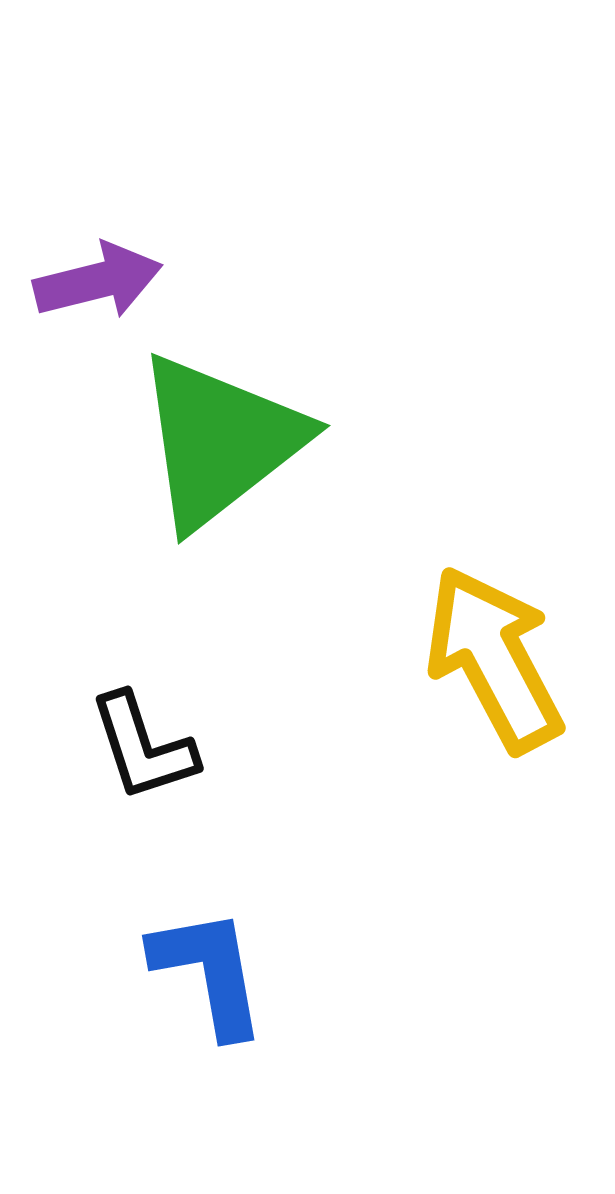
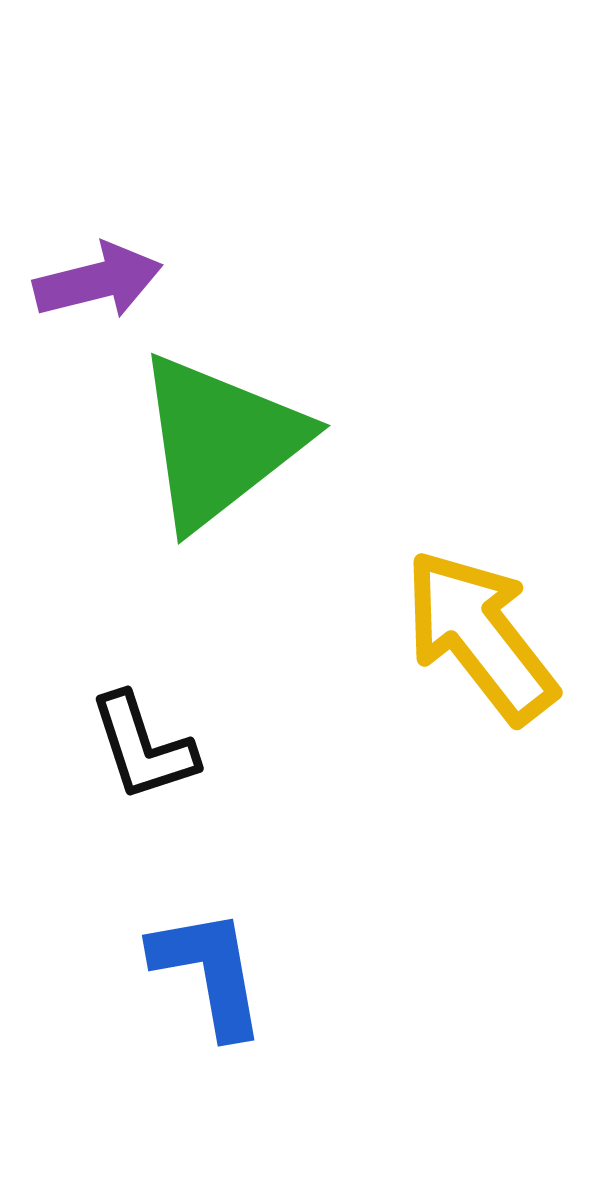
yellow arrow: moved 14 px left, 23 px up; rotated 10 degrees counterclockwise
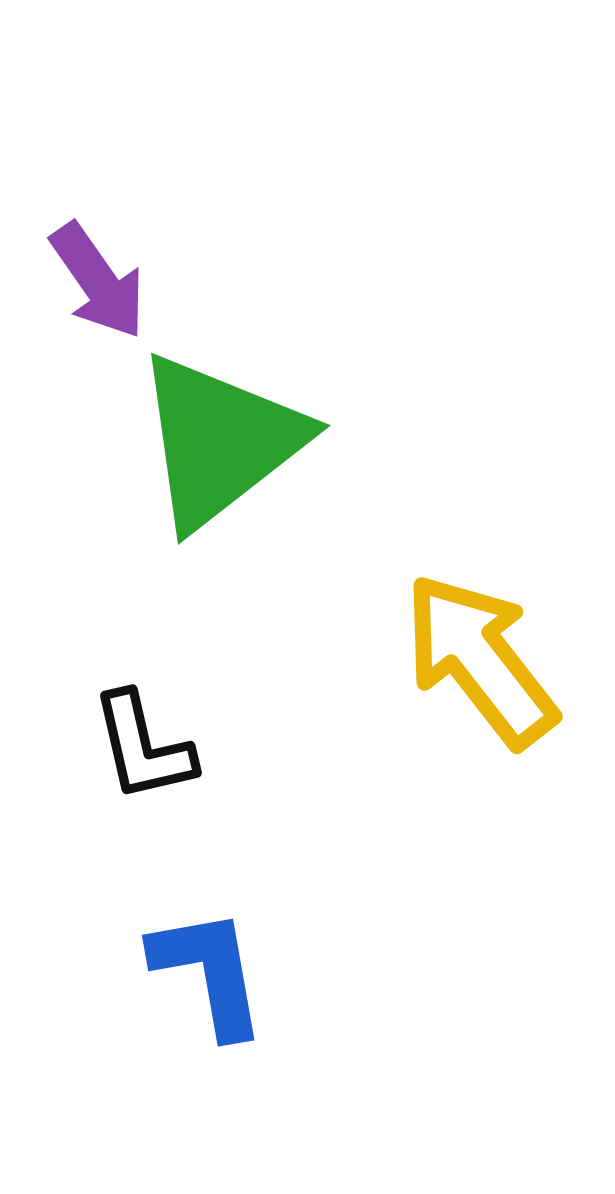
purple arrow: rotated 69 degrees clockwise
yellow arrow: moved 24 px down
black L-shape: rotated 5 degrees clockwise
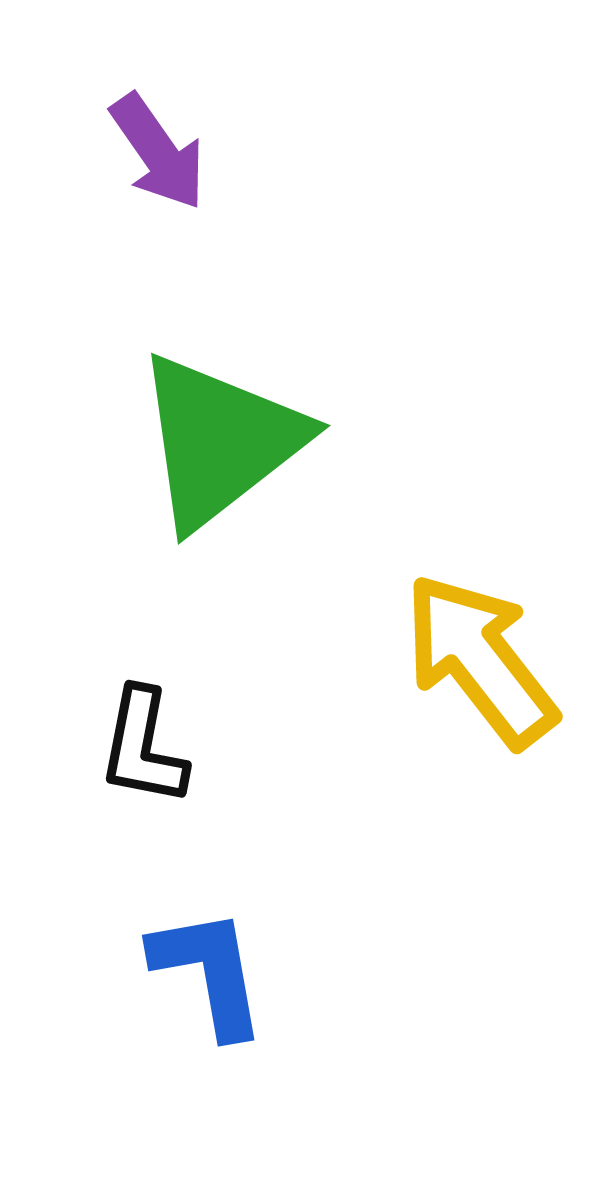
purple arrow: moved 60 px right, 129 px up
black L-shape: rotated 24 degrees clockwise
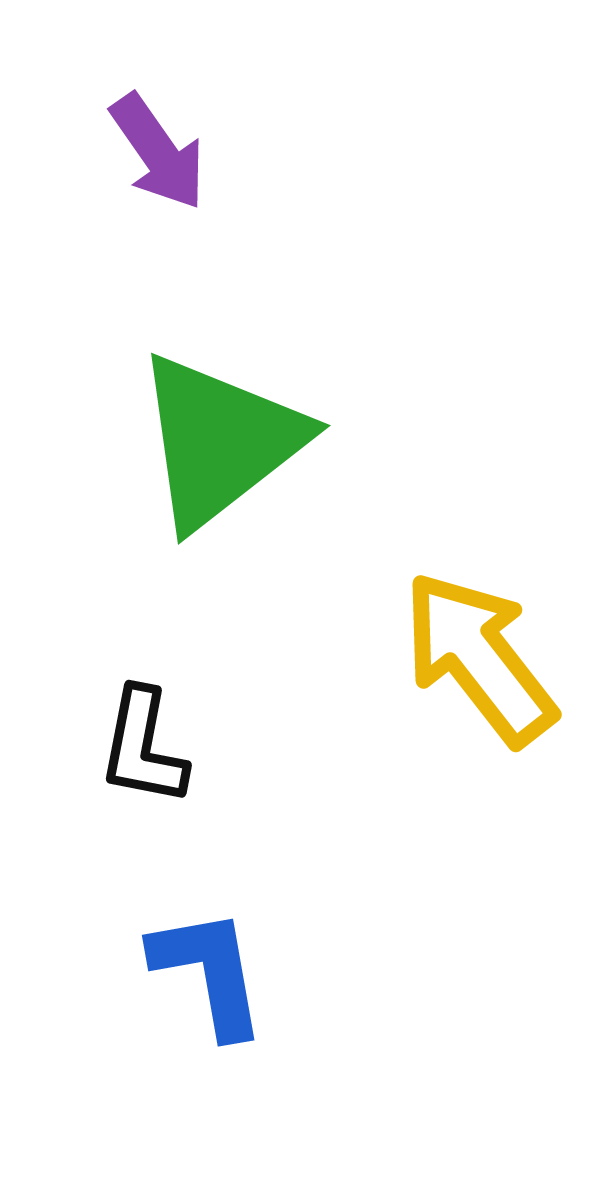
yellow arrow: moved 1 px left, 2 px up
